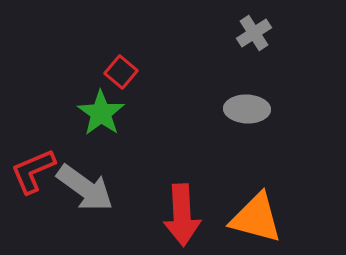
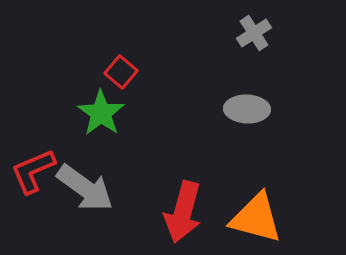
red arrow: moved 1 px right, 3 px up; rotated 18 degrees clockwise
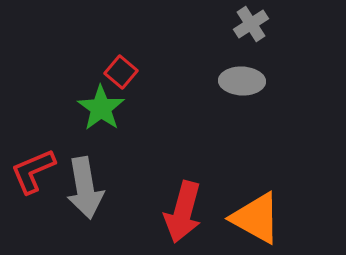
gray cross: moved 3 px left, 9 px up
gray ellipse: moved 5 px left, 28 px up
green star: moved 5 px up
gray arrow: rotated 44 degrees clockwise
orange triangle: rotated 14 degrees clockwise
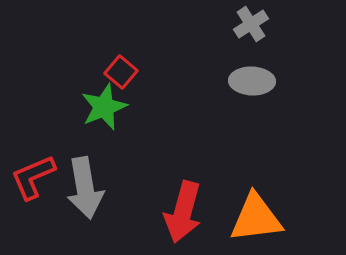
gray ellipse: moved 10 px right
green star: moved 3 px right, 1 px up; rotated 15 degrees clockwise
red L-shape: moved 6 px down
orange triangle: rotated 36 degrees counterclockwise
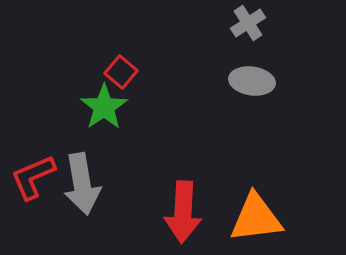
gray cross: moved 3 px left, 1 px up
gray ellipse: rotated 6 degrees clockwise
green star: rotated 12 degrees counterclockwise
gray arrow: moved 3 px left, 4 px up
red arrow: rotated 12 degrees counterclockwise
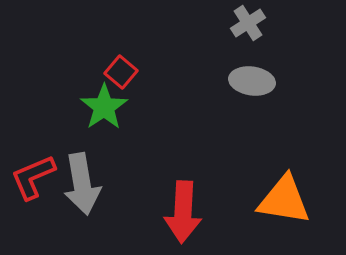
orange triangle: moved 28 px right, 18 px up; rotated 16 degrees clockwise
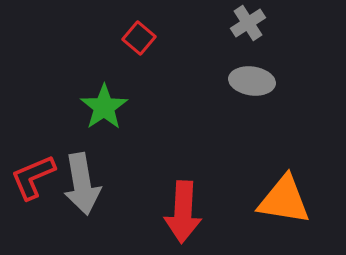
red square: moved 18 px right, 34 px up
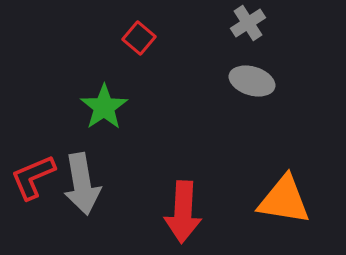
gray ellipse: rotated 9 degrees clockwise
